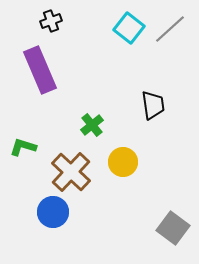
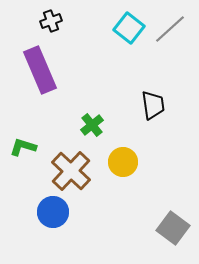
brown cross: moved 1 px up
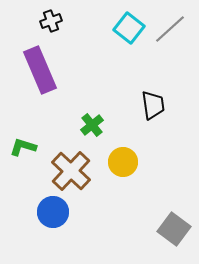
gray square: moved 1 px right, 1 px down
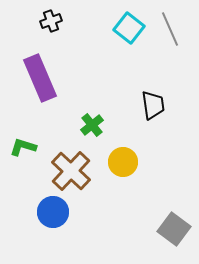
gray line: rotated 72 degrees counterclockwise
purple rectangle: moved 8 px down
